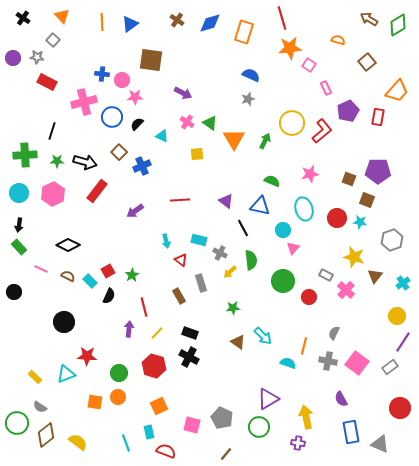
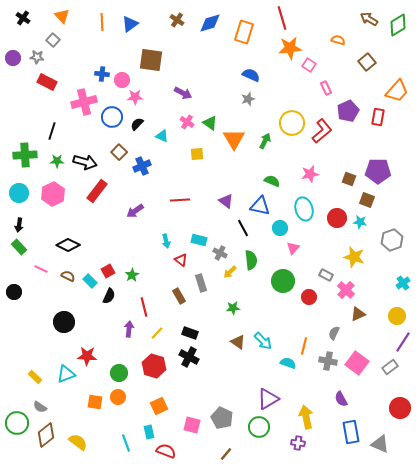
cyan circle at (283, 230): moved 3 px left, 2 px up
brown triangle at (375, 276): moved 17 px left, 38 px down; rotated 28 degrees clockwise
cyan arrow at (263, 336): moved 5 px down
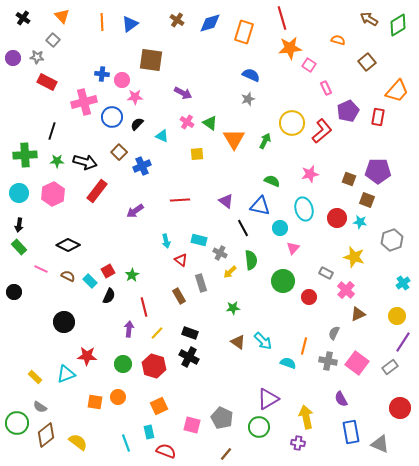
gray rectangle at (326, 275): moved 2 px up
green circle at (119, 373): moved 4 px right, 9 px up
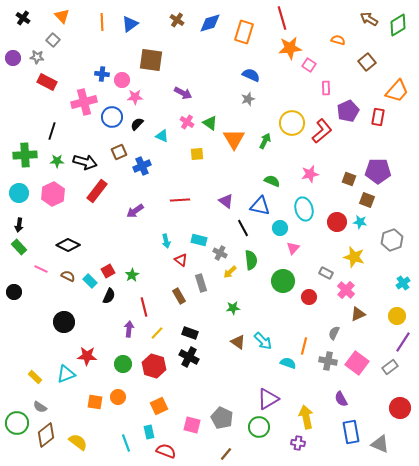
pink rectangle at (326, 88): rotated 24 degrees clockwise
brown square at (119, 152): rotated 21 degrees clockwise
red circle at (337, 218): moved 4 px down
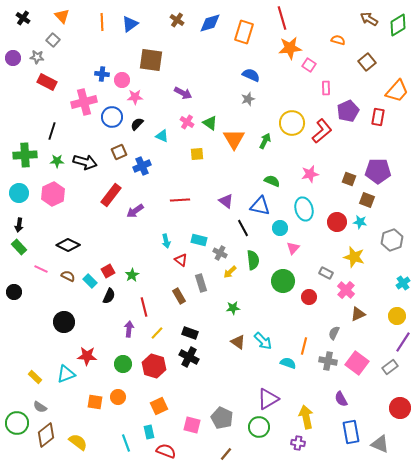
red rectangle at (97, 191): moved 14 px right, 4 px down
green semicircle at (251, 260): moved 2 px right
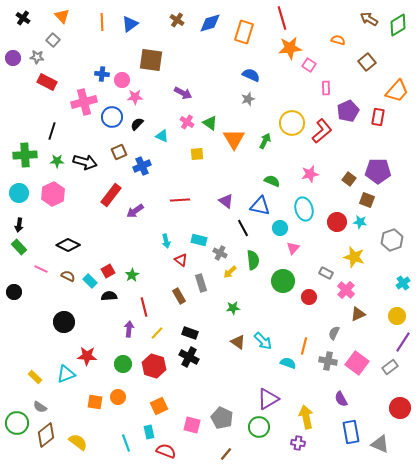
brown square at (349, 179): rotated 16 degrees clockwise
black semicircle at (109, 296): rotated 119 degrees counterclockwise
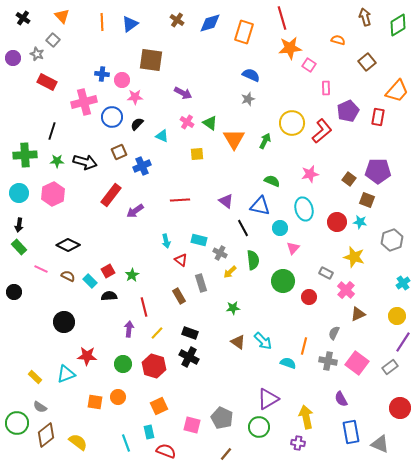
brown arrow at (369, 19): moved 4 px left, 2 px up; rotated 42 degrees clockwise
gray star at (37, 57): moved 3 px up; rotated 16 degrees clockwise
